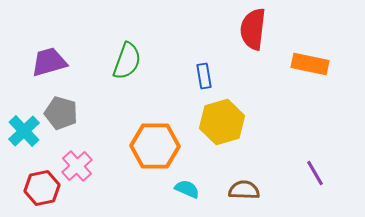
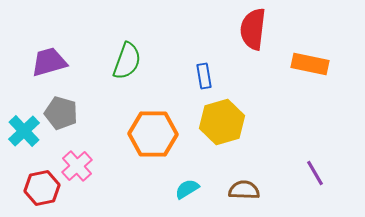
orange hexagon: moved 2 px left, 12 px up
cyan semicircle: rotated 55 degrees counterclockwise
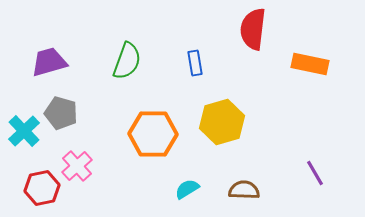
blue rectangle: moved 9 px left, 13 px up
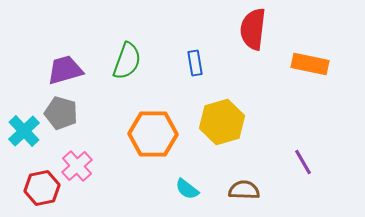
purple trapezoid: moved 16 px right, 8 px down
purple line: moved 12 px left, 11 px up
cyan semicircle: rotated 110 degrees counterclockwise
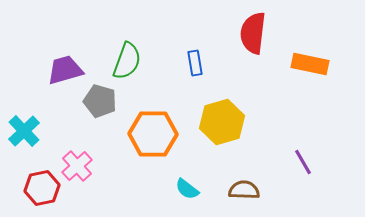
red semicircle: moved 4 px down
gray pentagon: moved 39 px right, 12 px up
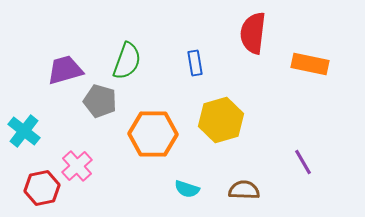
yellow hexagon: moved 1 px left, 2 px up
cyan cross: rotated 8 degrees counterclockwise
cyan semicircle: rotated 20 degrees counterclockwise
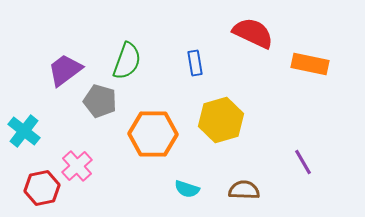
red semicircle: rotated 108 degrees clockwise
purple trapezoid: rotated 21 degrees counterclockwise
